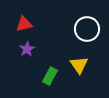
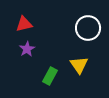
white circle: moved 1 px right, 1 px up
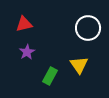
purple star: moved 3 px down
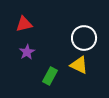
white circle: moved 4 px left, 10 px down
yellow triangle: rotated 30 degrees counterclockwise
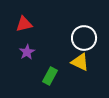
yellow triangle: moved 1 px right, 3 px up
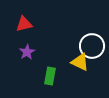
white circle: moved 8 px right, 8 px down
green rectangle: rotated 18 degrees counterclockwise
